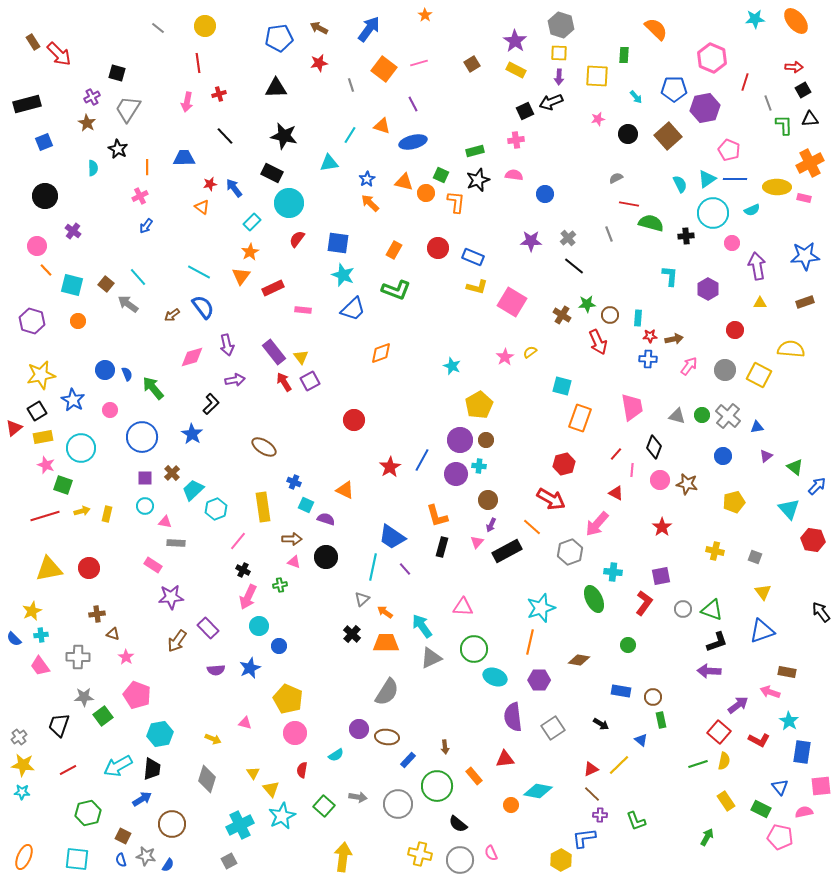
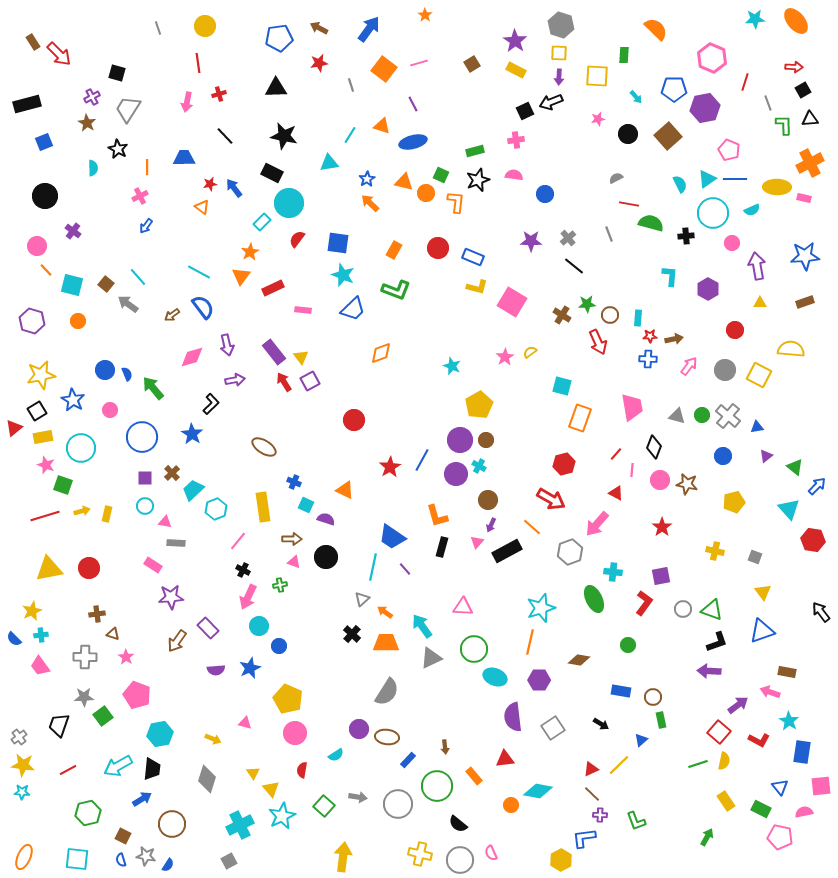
gray line at (158, 28): rotated 32 degrees clockwise
cyan rectangle at (252, 222): moved 10 px right
cyan cross at (479, 466): rotated 24 degrees clockwise
gray cross at (78, 657): moved 7 px right
blue triangle at (641, 740): rotated 40 degrees clockwise
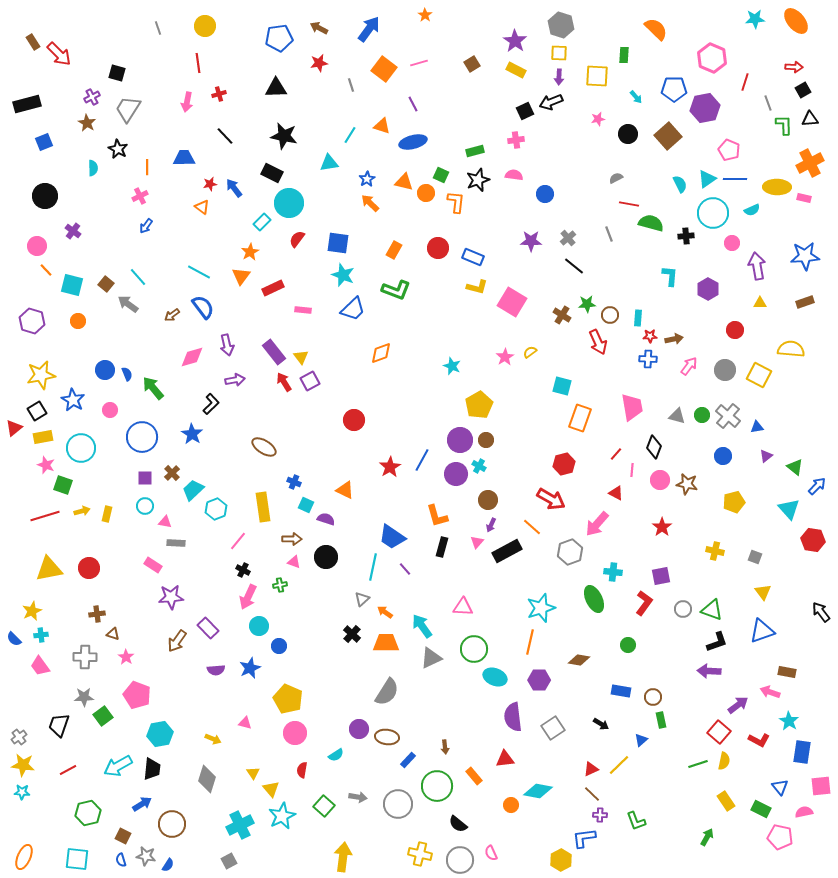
blue arrow at (142, 799): moved 5 px down
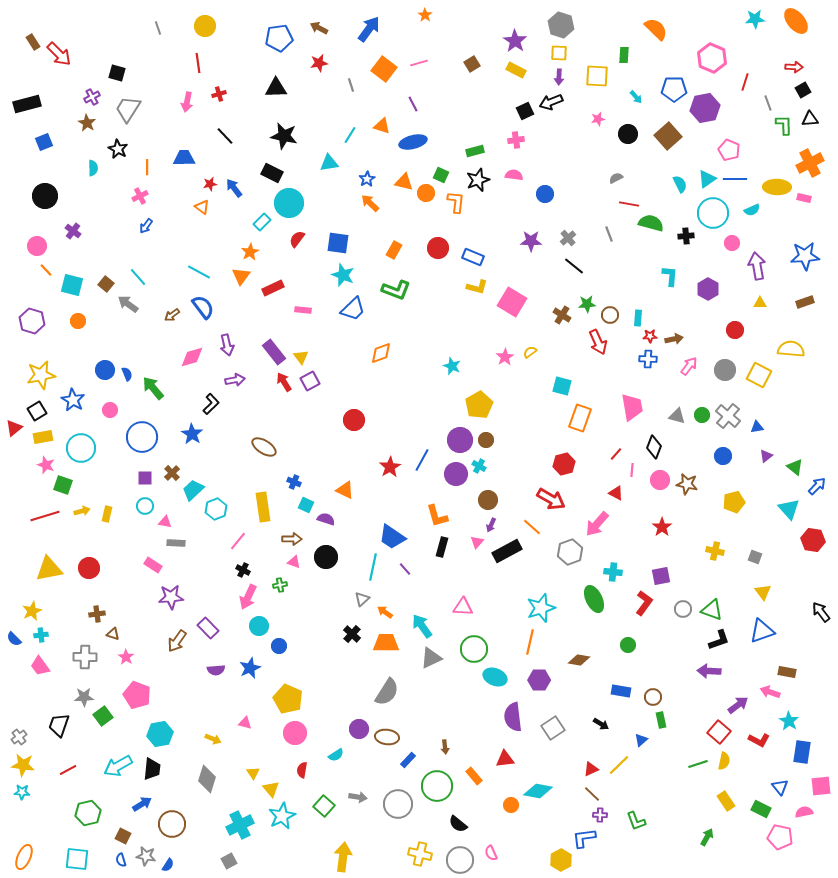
black L-shape at (717, 642): moved 2 px right, 2 px up
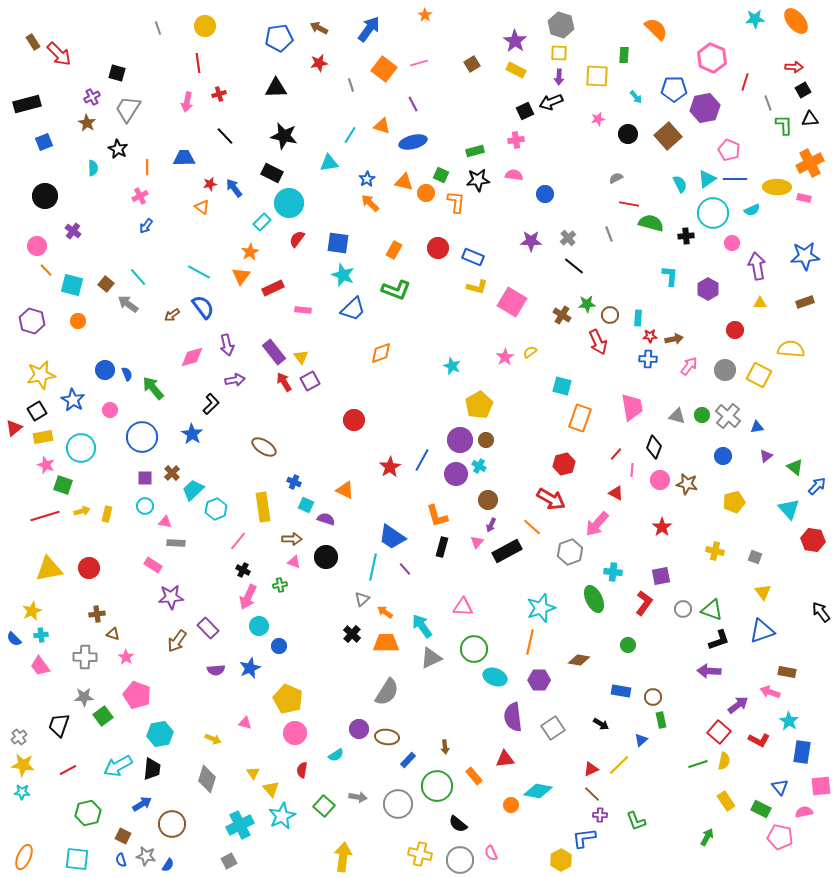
black star at (478, 180): rotated 15 degrees clockwise
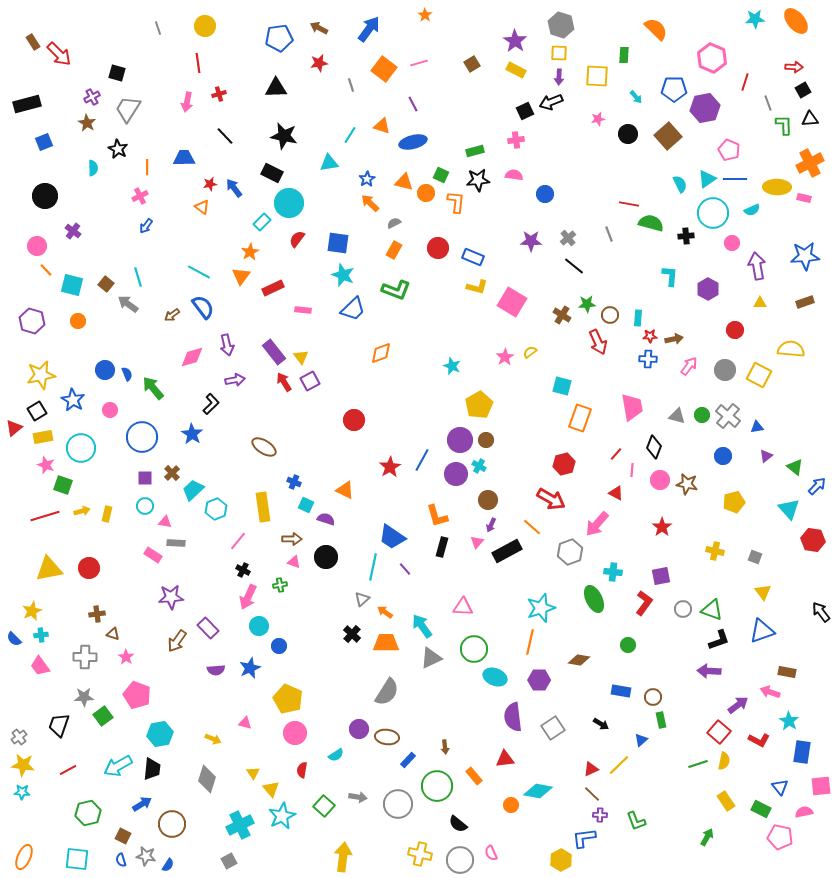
gray semicircle at (616, 178): moved 222 px left, 45 px down
cyan line at (138, 277): rotated 24 degrees clockwise
pink rectangle at (153, 565): moved 10 px up
